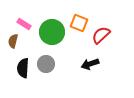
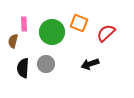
pink rectangle: rotated 56 degrees clockwise
red semicircle: moved 5 px right, 2 px up
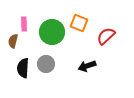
red semicircle: moved 3 px down
black arrow: moved 3 px left, 2 px down
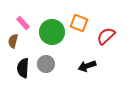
pink rectangle: moved 1 px left, 1 px up; rotated 40 degrees counterclockwise
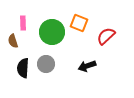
pink rectangle: rotated 40 degrees clockwise
brown semicircle: rotated 32 degrees counterclockwise
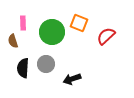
black arrow: moved 15 px left, 13 px down
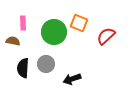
green circle: moved 2 px right
brown semicircle: rotated 120 degrees clockwise
